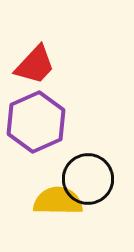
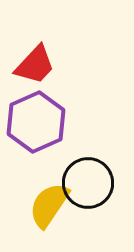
black circle: moved 4 px down
yellow semicircle: moved 9 px left, 4 px down; rotated 57 degrees counterclockwise
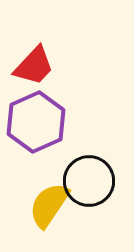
red trapezoid: moved 1 px left, 1 px down
black circle: moved 1 px right, 2 px up
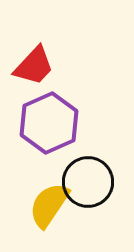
purple hexagon: moved 13 px right, 1 px down
black circle: moved 1 px left, 1 px down
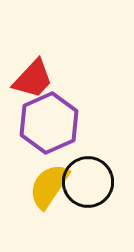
red trapezoid: moved 1 px left, 13 px down
yellow semicircle: moved 19 px up
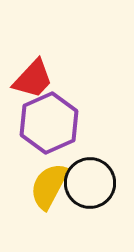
black circle: moved 2 px right, 1 px down
yellow semicircle: rotated 6 degrees counterclockwise
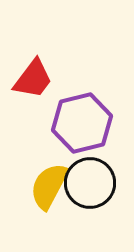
red trapezoid: rotated 6 degrees counterclockwise
purple hexagon: moved 33 px right; rotated 10 degrees clockwise
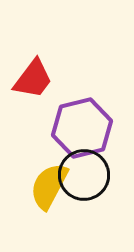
purple hexagon: moved 5 px down
black circle: moved 6 px left, 8 px up
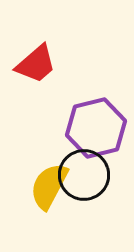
red trapezoid: moved 3 px right, 15 px up; rotated 12 degrees clockwise
purple hexagon: moved 14 px right
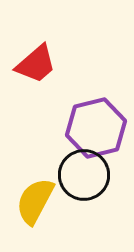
yellow semicircle: moved 14 px left, 15 px down
